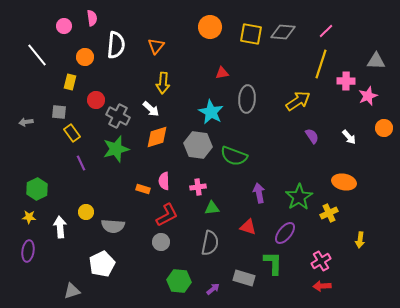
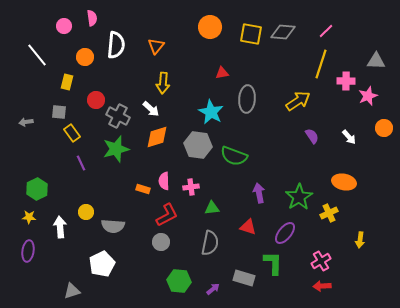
yellow rectangle at (70, 82): moved 3 px left
pink cross at (198, 187): moved 7 px left
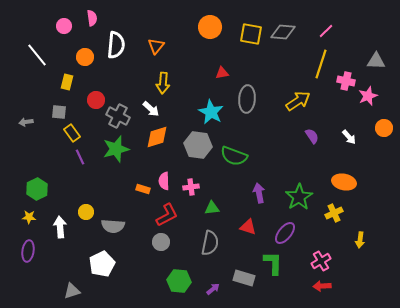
pink cross at (346, 81): rotated 12 degrees clockwise
purple line at (81, 163): moved 1 px left, 6 px up
yellow cross at (329, 213): moved 5 px right
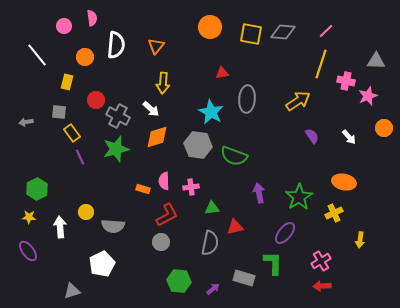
red triangle at (248, 227): moved 13 px left; rotated 30 degrees counterclockwise
purple ellipse at (28, 251): rotated 45 degrees counterclockwise
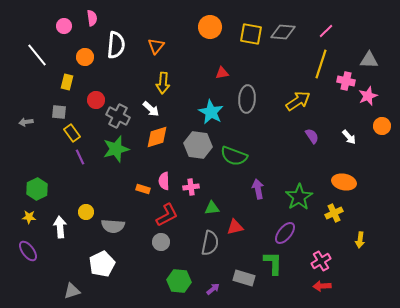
gray triangle at (376, 61): moved 7 px left, 1 px up
orange circle at (384, 128): moved 2 px left, 2 px up
purple arrow at (259, 193): moved 1 px left, 4 px up
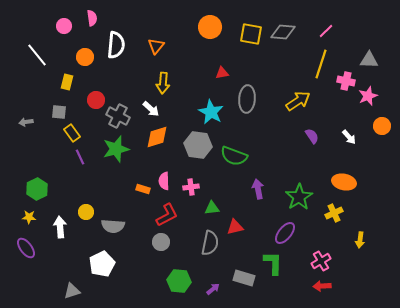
purple ellipse at (28, 251): moved 2 px left, 3 px up
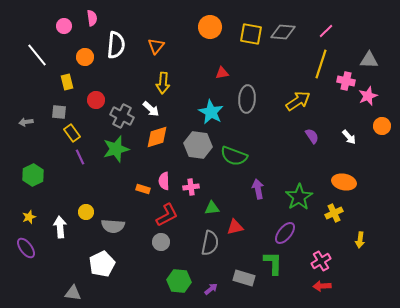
yellow rectangle at (67, 82): rotated 28 degrees counterclockwise
gray cross at (118, 116): moved 4 px right
green hexagon at (37, 189): moved 4 px left, 14 px up
yellow star at (29, 217): rotated 24 degrees counterclockwise
purple arrow at (213, 289): moved 2 px left
gray triangle at (72, 291): moved 1 px right, 2 px down; rotated 24 degrees clockwise
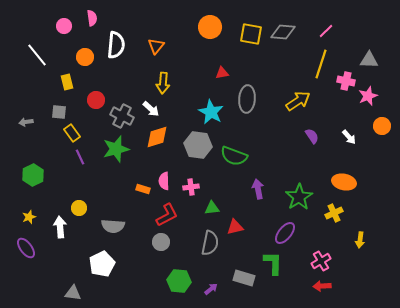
yellow circle at (86, 212): moved 7 px left, 4 px up
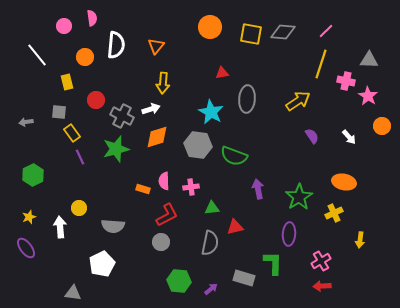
pink star at (368, 96): rotated 18 degrees counterclockwise
white arrow at (151, 109): rotated 60 degrees counterclockwise
purple ellipse at (285, 233): moved 4 px right, 1 px down; rotated 35 degrees counterclockwise
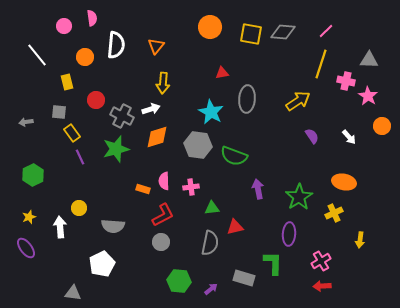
red L-shape at (167, 215): moved 4 px left
